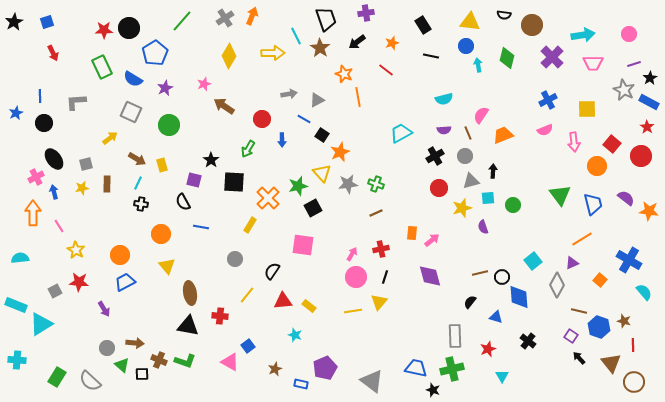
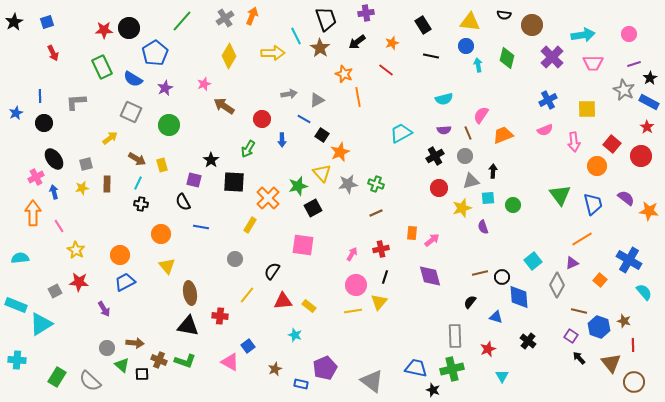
pink circle at (356, 277): moved 8 px down
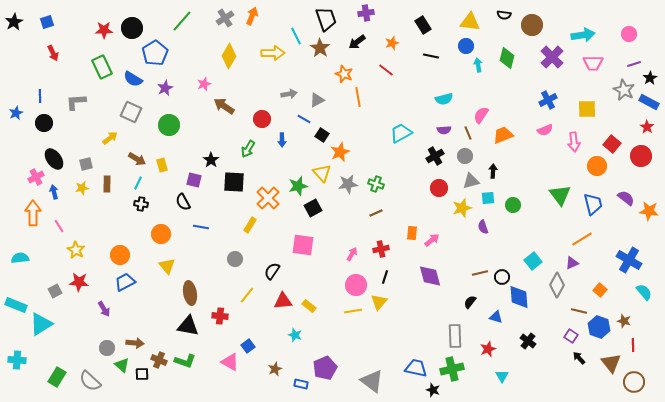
black circle at (129, 28): moved 3 px right
orange square at (600, 280): moved 10 px down
